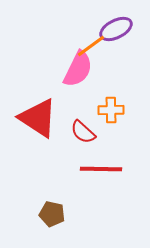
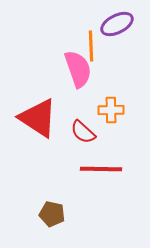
purple ellipse: moved 1 px right, 5 px up
orange line: rotated 56 degrees counterclockwise
pink semicircle: rotated 45 degrees counterclockwise
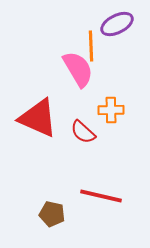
pink semicircle: rotated 12 degrees counterclockwise
red triangle: rotated 9 degrees counterclockwise
red line: moved 27 px down; rotated 12 degrees clockwise
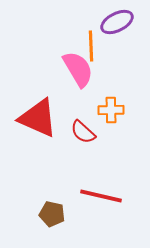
purple ellipse: moved 2 px up
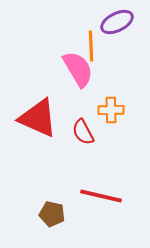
red semicircle: rotated 20 degrees clockwise
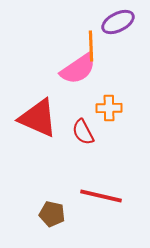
purple ellipse: moved 1 px right
pink semicircle: rotated 87 degrees clockwise
orange cross: moved 2 px left, 2 px up
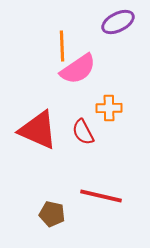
orange line: moved 29 px left
red triangle: moved 12 px down
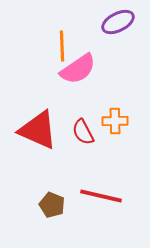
orange cross: moved 6 px right, 13 px down
brown pentagon: moved 9 px up; rotated 10 degrees clockwise
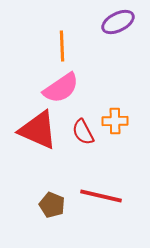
pink semicircle: moved 17 px left, 19 px down
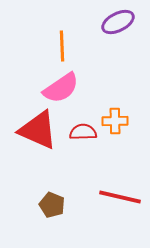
red semicircle: rotated 116 degrees clockwise
red line: moved 19 px right, 1 px down
